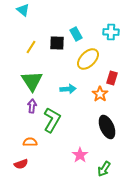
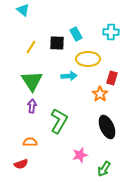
yellow ellipse: rotated 45 degrees clockwise
cyan arrow: moved 1 px right, 13 px up
green L-shape: moved 7 px right, 1 px down
pink star: rotated 21 degrees clockwise
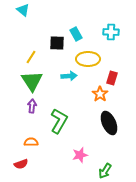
yellow line: moved 10 px down
black ellipse: moved 2 px right, 4 px up
orange semicircle: moved 1 px right
green arrow: moved 1 px right, 2 px down
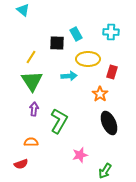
red rectangle: moved 6 px up
purple arrow: moved 2 px right, 3 px down
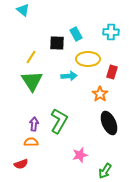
purple arrow: moved 15 px down
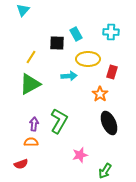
cyan triangle: rotated 32 degrees clockwise
green triangle: moved 2 px left, 3 px down; rotated 35 degrees clockwise
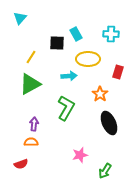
cyan triangle: moved 3 px left, 8 px down
cyan cross: moved 2 px down
red rectangle: moved 6 px right
green L-shape: moved 7 px right, 13 px up
